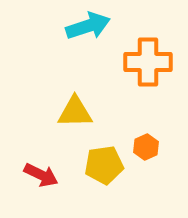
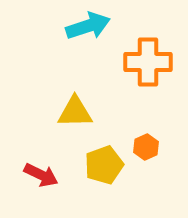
yellow pentagon: rotated 12 degrees counterclockwise
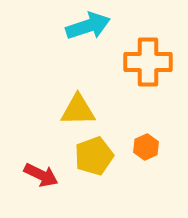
yellow triangle: moved 3 px right, 2 px up
yellow pentagon: moved 10 px left, 9 px up
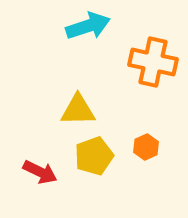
orange cross: moved 5 px right; rotated 12 degrees clockwise
red arrow: moved 1 px left, 3 px up
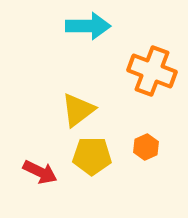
cyan arrow: rotated 18 degrees clockwise
orange cross: moved 1 px left, 9 px down; rotated 9 degrees clockwise
yellow triangle: rotated 36 degrees counterclockwise
yellow pentagon: moved 2 px left; rotated 21 degrees clockwise
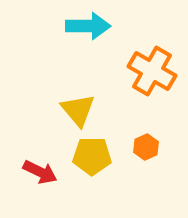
orange cross: rotated 9 degrees clockwise
yellow triangle: rotated 33 degrees counterclockwise
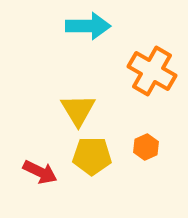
yellow triangle: rotated 9 degrees clockwise
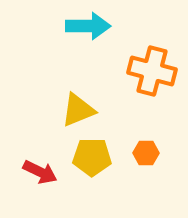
orange cross: rotated 15 degrees counterclockwise
yellow triangle: rotated 39 degrees clockwise
orange hexagon: moved 6 px down; rotated 25 degrees clockwise
yellow pentagon: moved 1 px down
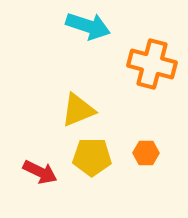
cyan arrow: rotated 18 degrees clockwise
orange cross: moved 7 px up
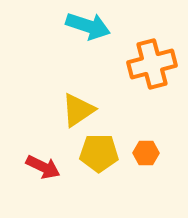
orange cross: rotated 30 degrees counterclockwise
yellow triangle: rotated 12 degrees counterclockwise
yellow pentagon: moved 7 px right, 4 px up
red arrow: moved 3 px right, 5 px up
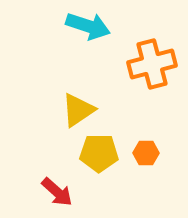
red arrow: moved 14 px right, 25 px down; rotated 16 degrees clockwise
